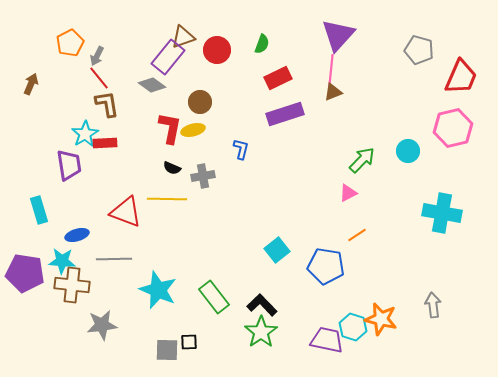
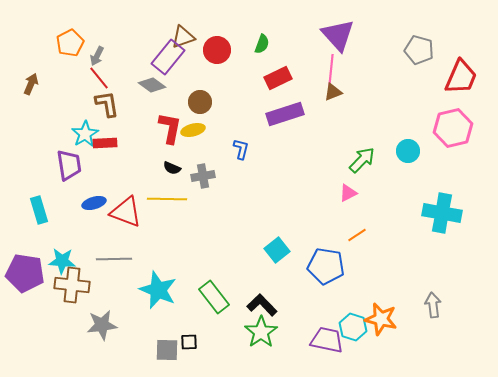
purple triangle at (338, 35): rotated 24 degrees counterclockwise
blue ellipse at (77, 235): moved 17 px right, 32 px up
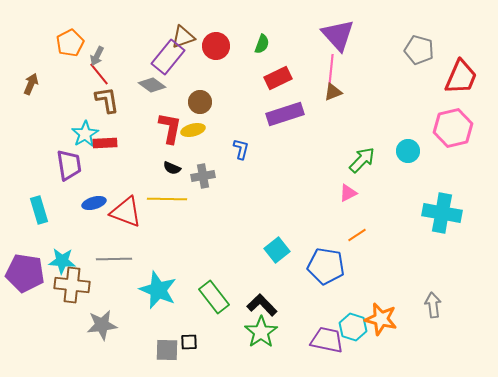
red circle at (217, 50): moved 1 px left, 4 px up
red line at (99, 78): moved 4 px up
brown L-shape at (107, 104): moved 4 px up
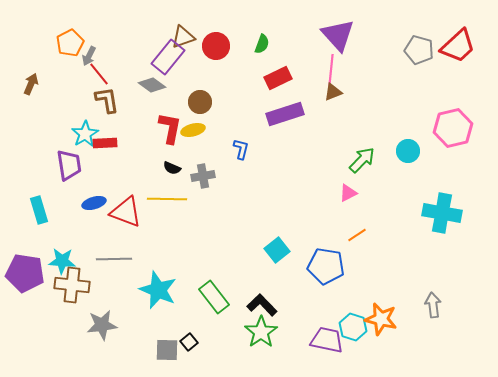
gray arrow at (97, 56): moved 8 px left
red trapezoid at (461, 77): moved 3 px left, 31 px up; rotated 24 degrees clockwise
black square at (189, 342): rotated 36 degrees counterclockwise
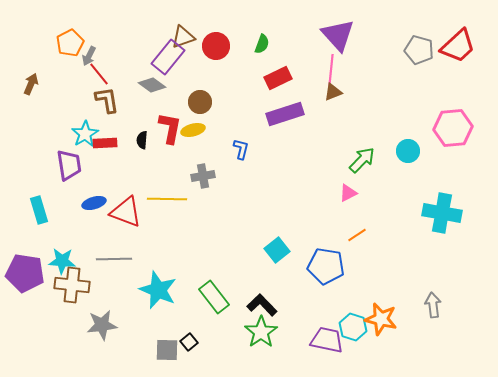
pink hexagon at (453, 128): rotated 9 degrees clockwise
black semicircle at (172, 168): moved 30 px left, 28 px up; rotated 72 degrees clockwise
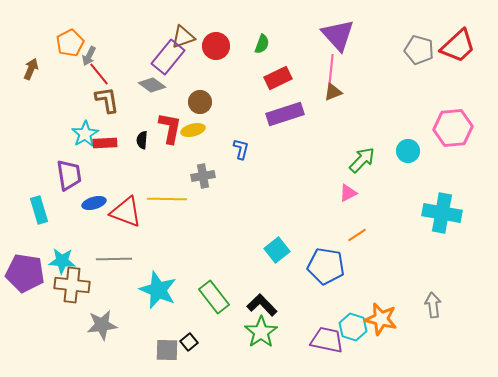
brown arrow at (31, 84): moved 15 px up
purple trapezoid at (69, 165): moved 10 px down
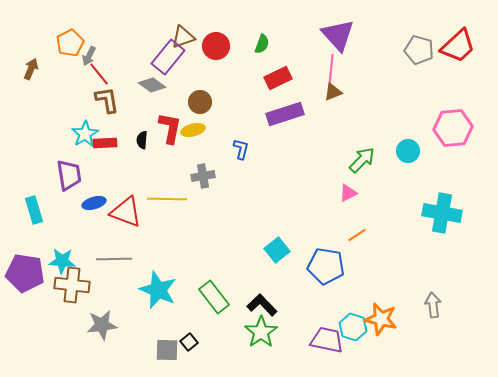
cyan rectangle at (39, 210): moved 5 px left
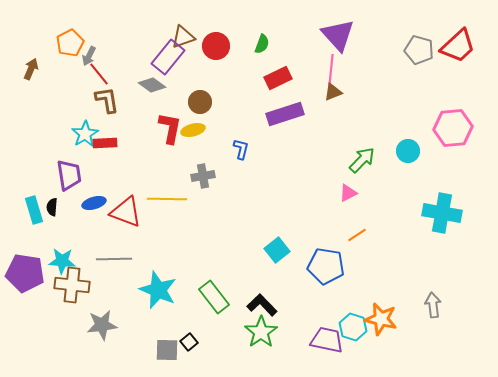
black semicircle at (142, 140): moved 90 px left, 67 px down
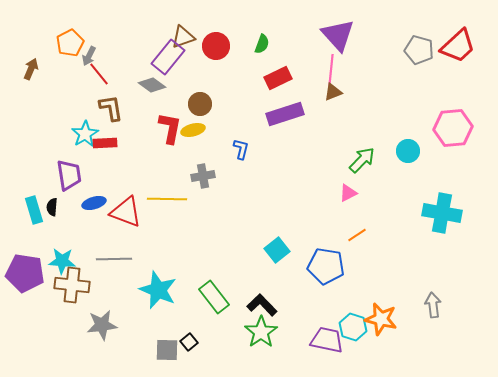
brown L-shape at (107, 100): moved 4 px right, 8 px down
brown circle at (200, 102): moved 2 px down
